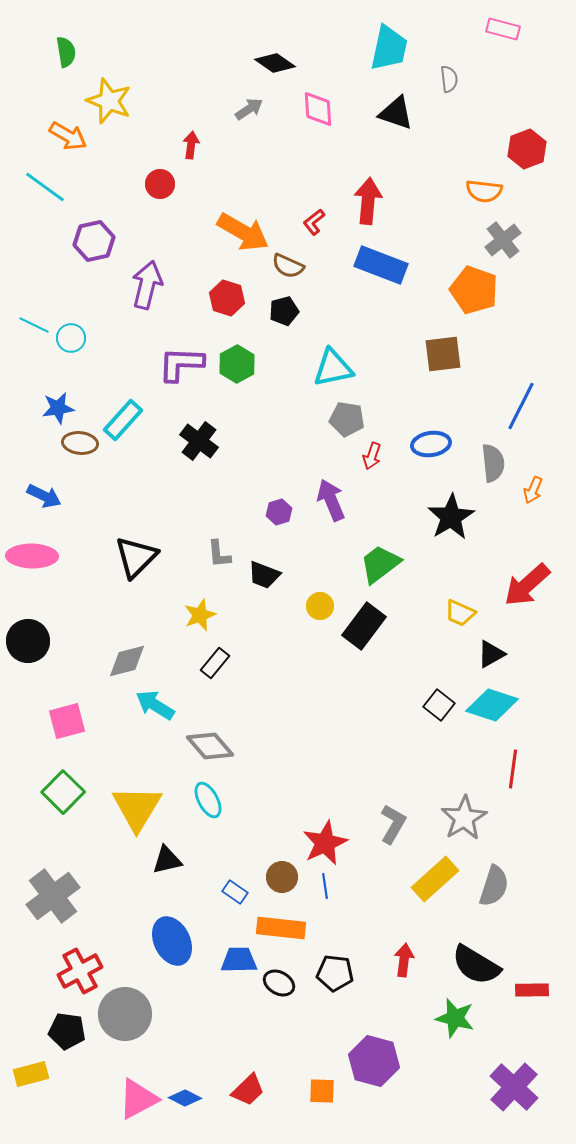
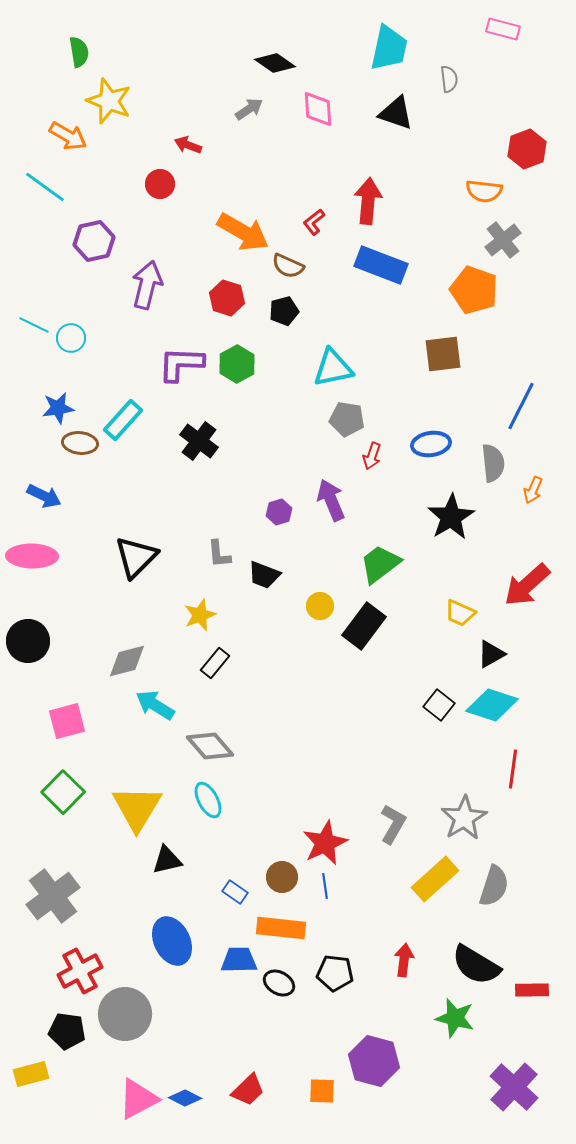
green semicircle at (66, 52): moved 13 px right
red arrow at (191, 145): moved 3 px left; rotated 76 degrees counterclockwise
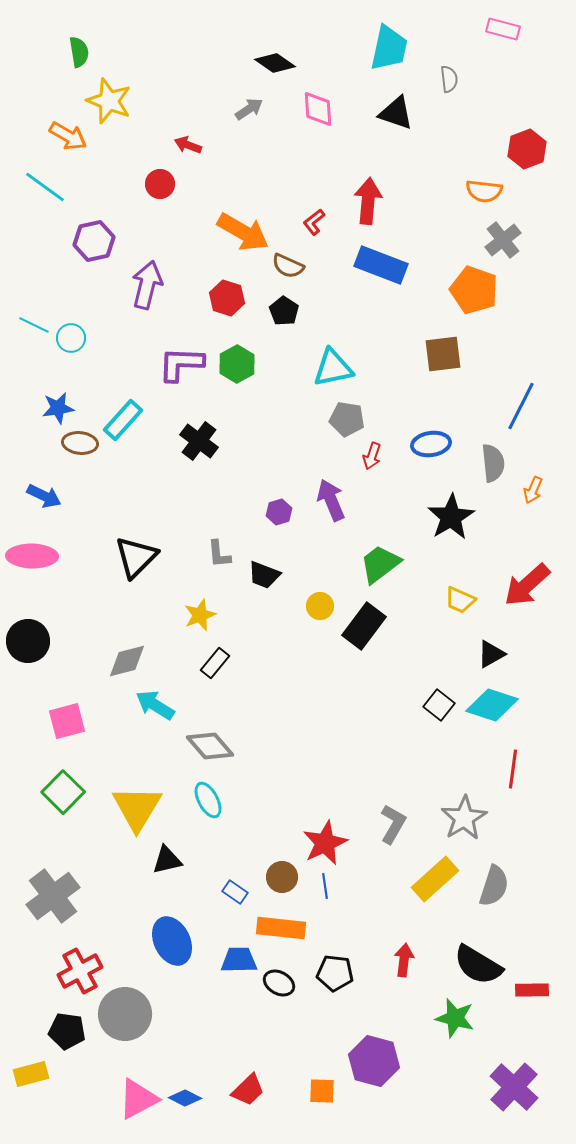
black pentagon at (284, 311): rotated 24 degrees counterclockwise
yellow trapezoid at (460, 613): moved 13 px up
black semicircle at (476, 965): moved 2 px right
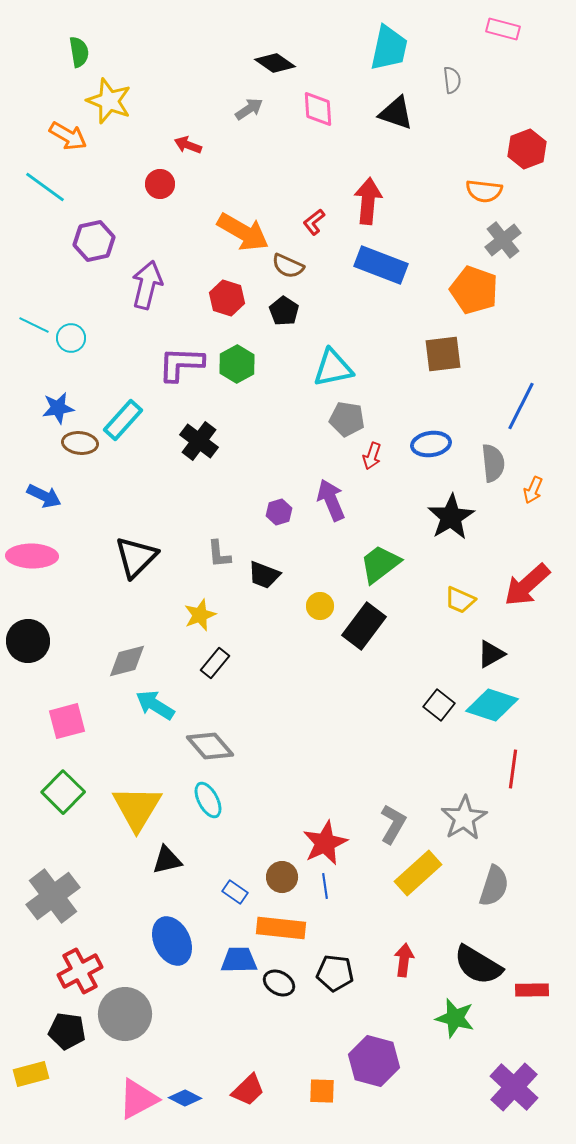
gray semicircle at (449, 79): moved 3 px right, 1 px down
yellow rectangle at (435, 879): moved 17 px left, 6 px up
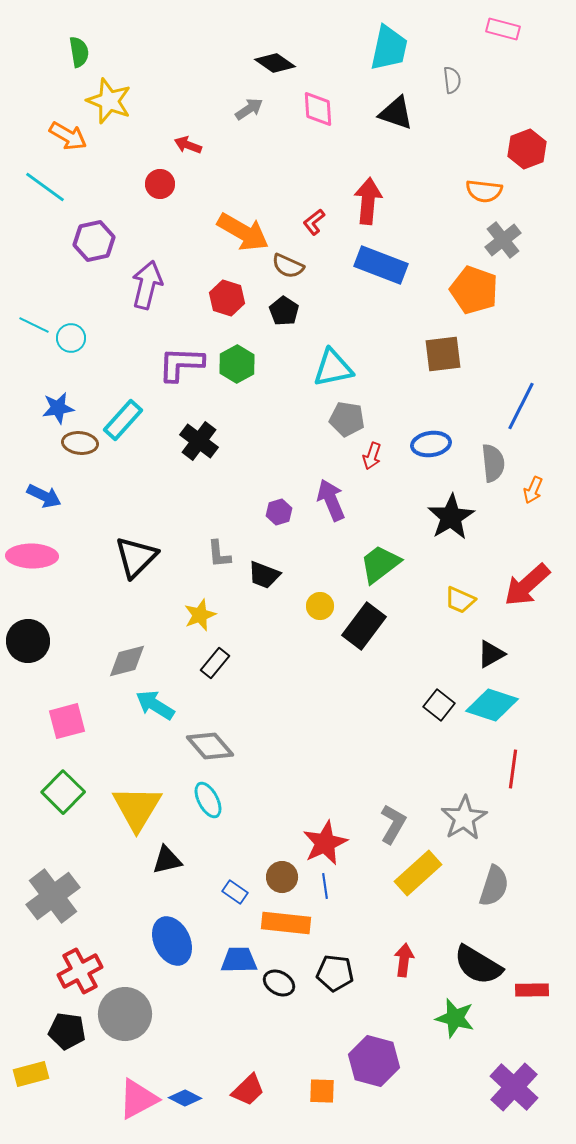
orange rectangle at (281, 928): moved 5 px right, 5 px up
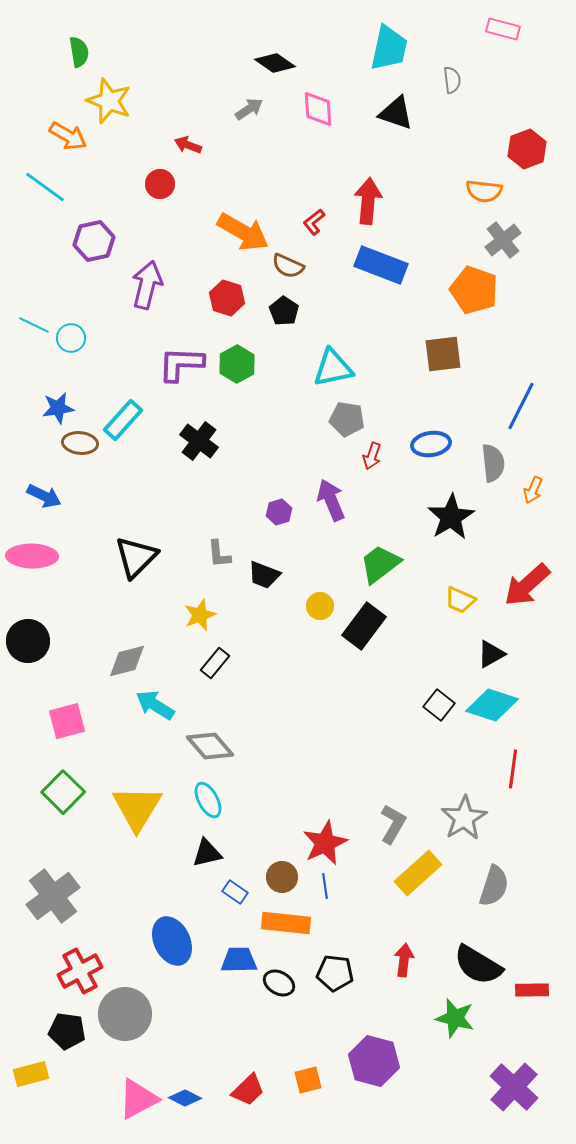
black triangle at (167, 860): moved 40 px right, 7 px up
orange square at (322, 1091): moved 14 px left, 11 px up; rotated 16 degrees counterclockwise
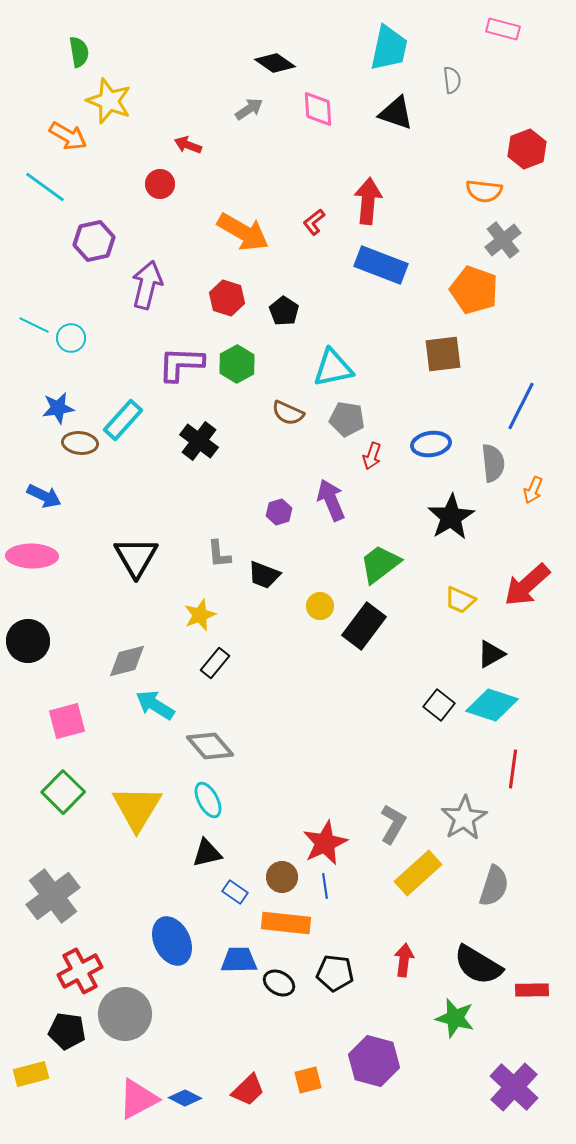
brown semicircle at (288, 266): moved 147 px down
black triangle at (136, 557): rotated 15 degrees counterclockwise
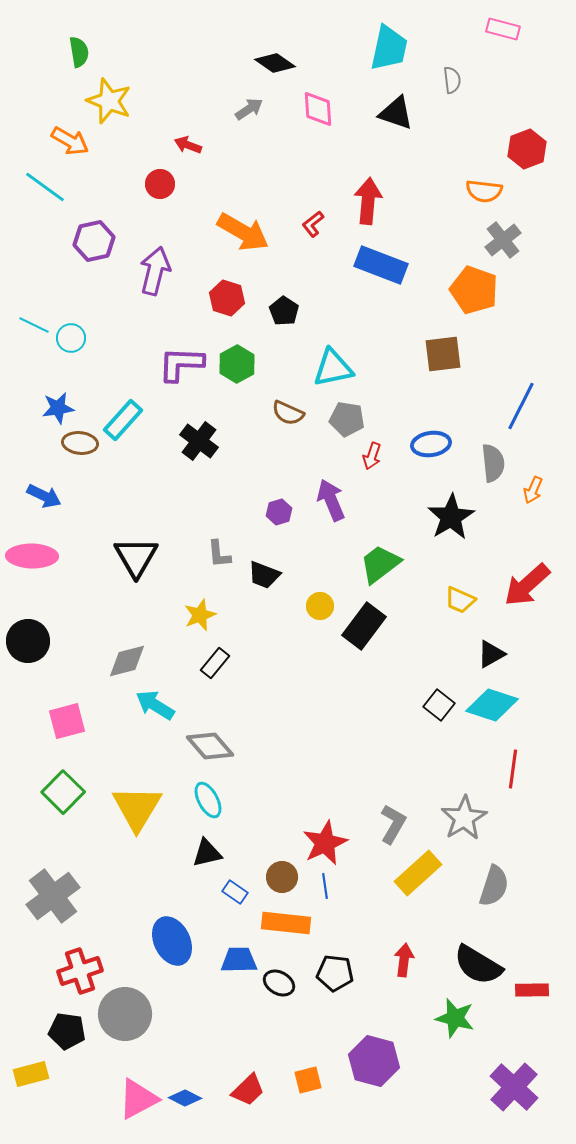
orange arrow at (68, 136): moved 2 px right, 5 px down
red L-shape at (314, 222): moved 1 px left, 2 px down
purple arrow at (147, 285): moved 8 px right, 14 px up
red cross at (80, 971): rotated 9 degrees clockwise
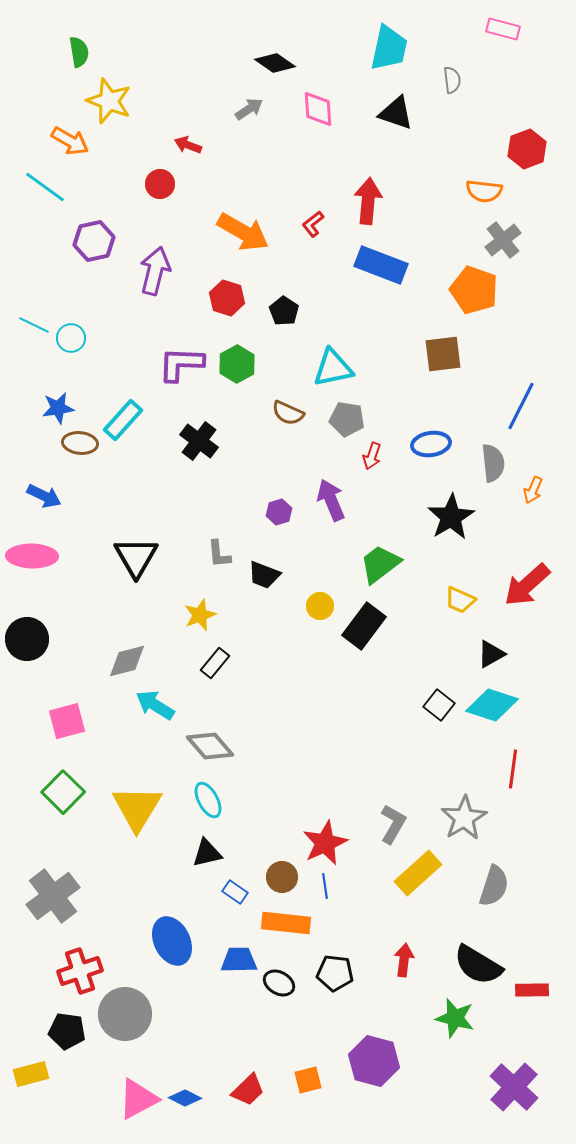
black circle at (28, 641): moved 1 px left, 2 px up
